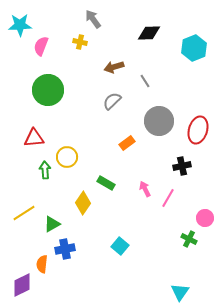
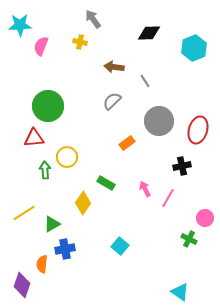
brown arrow: rotated 24 degrees clockwise
green circle: moved 16 px down
purple diamond: rotated 45 degrees counterclockwise
cyan triangle: rotated 30 degrees counterclockwise
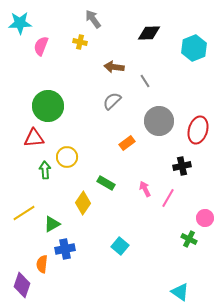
cyan star: moved 2 px up
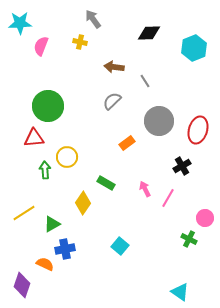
black cross: rotated 18 degrees counterclockwise
orange semicircle: moved 3 px right; rotated 108 degrees clockwise
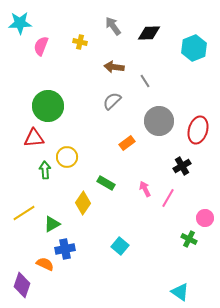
gray arrow: moved 20 px right, 7 px down
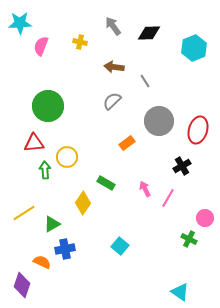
red triangle: moved 5 px down
orange semicircle: moved 3 px left, 2 px up
